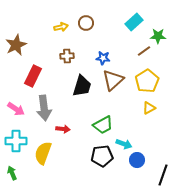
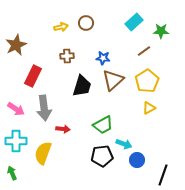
green star: moved 3 px right, 5 px up
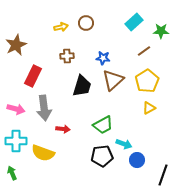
pink arrow: rotated 18 degrees counterclockwise
yellow semicircle: rotated 90 degrees counterclockwise
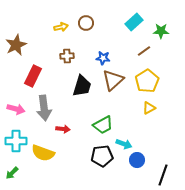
green arrow: rotated 112 degrees counterclockwise
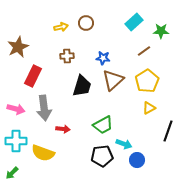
brown star: moved 2 px right, 2 px down
black line: moved 5 px right, 44 px up
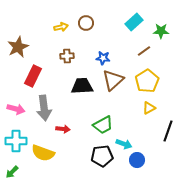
black trapezoid: rotated 110 degrees counterclockwise
green arrow: moved 1 px up
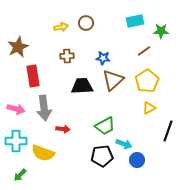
cyan rectangle: moved 1 px right, 1 px up; rotated 30 degrees clockwise
red rectangle: rotated 35 degrees counterclockwise
green trapezoid: moved 2 px right, 1 px down
green arrow: moved 8 px right, 3 px down
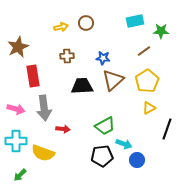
black line: moved 1 px left, 2 px up
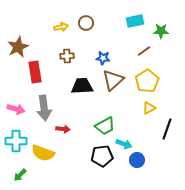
red rectangle: moved 2 px right, 4 px up
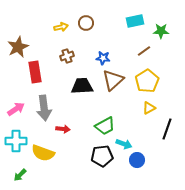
brown cross: rotated 16 degrees counterclockwise
pink arrow: rotated 48 degrees counterclockwise
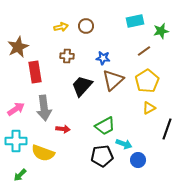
brown circle: moved 3 px down
green star: rotated 14 degrees counterclockwise
brown cross: rotated 24 degrees clockwise
black trapezoid: rotated 45 degrees counterclockwise
blue circle: moved 1 px right
